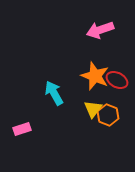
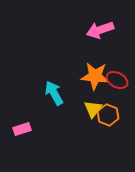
orange star: rotated 16 degrees counterclockwise
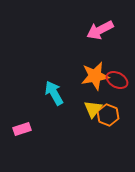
pink arrow: rotated 8 degrees counterclockwise
orange star: rotated 16 degrees counterclockwise
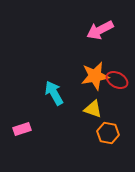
yellow triangle: rotated 48 degrees counterclockwise
orange hexagon: moved 18 px down; rotated 10 degrees counterclockwise
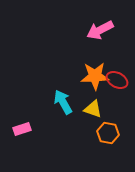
orange star: rotated 8 degrees clockwise
cyan arrow: moved 9 px right, 9 px down
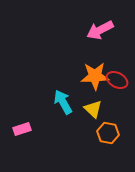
yellow triangle: rotated 24 degrees clockwise
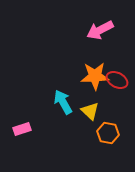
yellow triangle: moved 3 px left, 2 px down
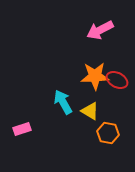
yellow triangle: rotated 12 degrees counterclockwise
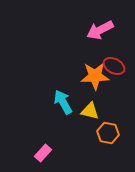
red ellipse: moved 3 px left, 14 px up
yellow triangle: rotated 18 degrees counterclockwise
pink rectangle: moved 21 px right, 24 px down; rotated 30 degrees counterclockwise
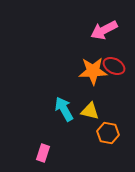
pink arrow: moved 4 px right
orange star: moved 2 px left, 5 px up
cyan arrow: moved 1 px right, 7 px down
pink rectangle: rotated 24 degrees counterclockwise
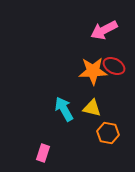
yellow triangle: moved 2 px right, 3 px up
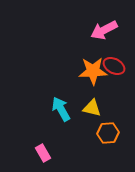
cyan arrow: moved 3 px left
orange hexagon: rotated 15 degrees counterclockwise
pink rectangle: rotated 48 degrees counterclockwise
